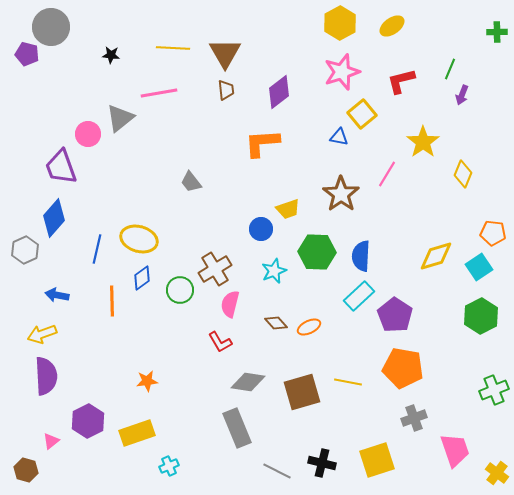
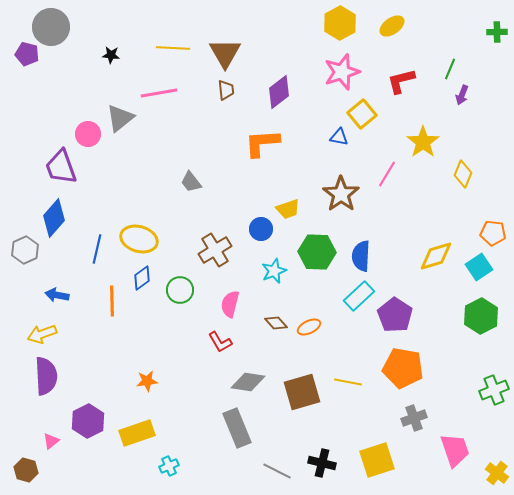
brown cross at (215, 269): moved 19 px up
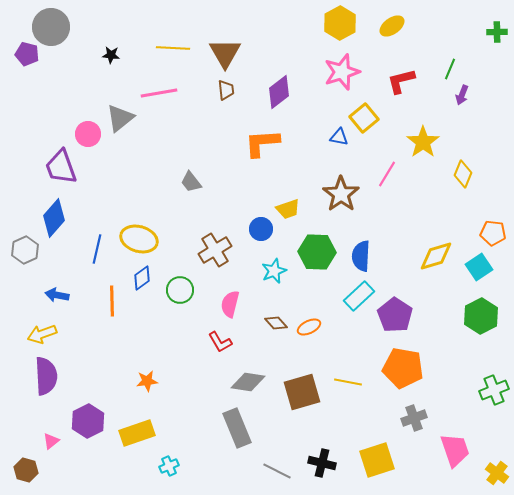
yellow square at (362, 114): moved 2 px right, 4 px down
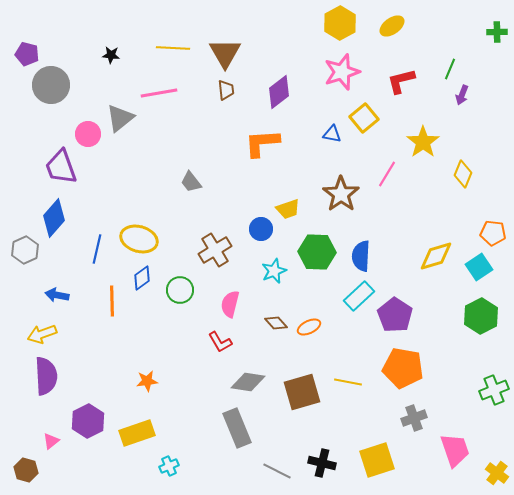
gray circle at (51, 27): moved 58 px down
blue triangle at (339, 137): moved 7 px left, 3 px up
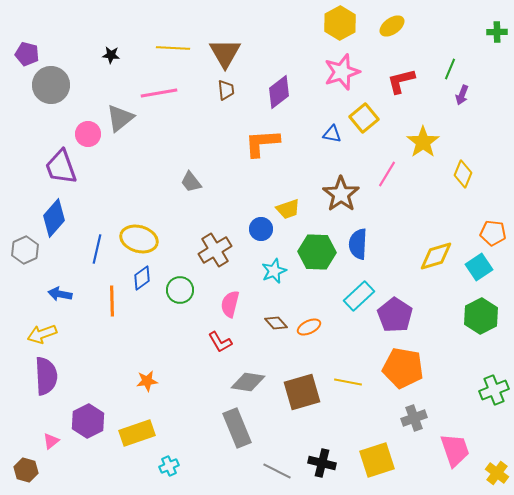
blue semicircle at (361, 256): moved 3 px left, 12 px up
blue arrow at (57, 295): moved 3 px right, 1 px up
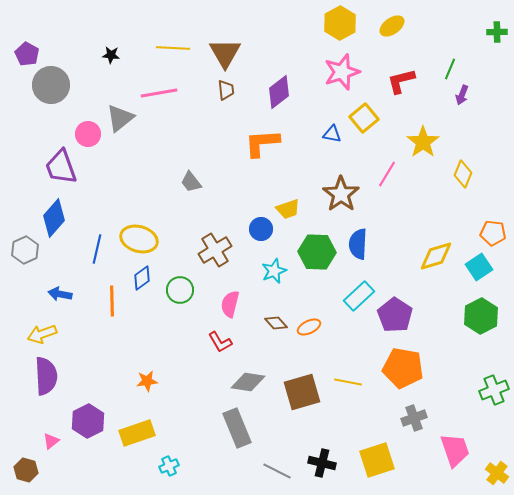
purple pentagon at (27, 54): rotated 15 degrees clockwise
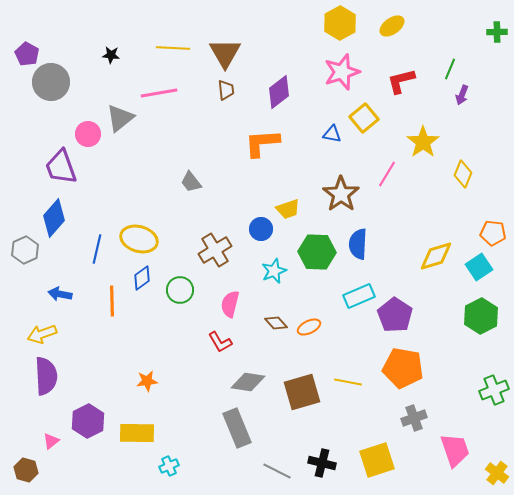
gray circle at (51, 85): moved 3 px up
cyan rectangle at (359, 296): rotated 20 degrees clockwise
yellow rectangle at (137, 433): rotated 20 degrees clockwise
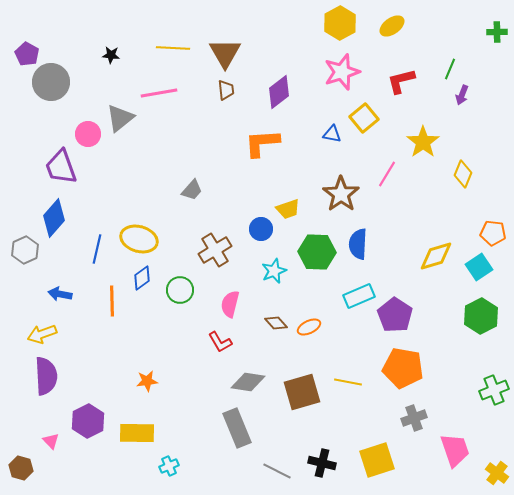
gray trapezoid at (191, 182): moved 1 px right, 8 px down; rotated 100 degrees counterclockwise
pink triangle at (51, 441): rotated 36 degrees counterclockwise
brown hexagon at (26, 470): moved 5 px left, 2 px up
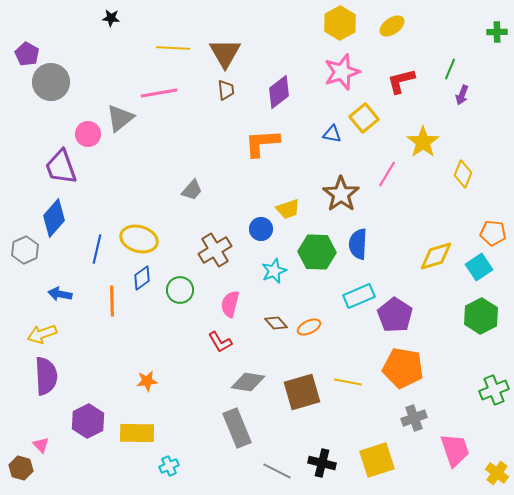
black star at (111, 55): moved 37 px up
pink triangle at (51, 441): moved 10 px left, 4 px down
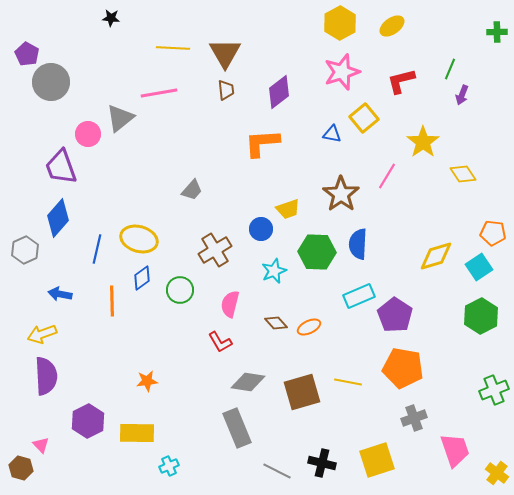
pink line at (387, 174): moved 2 px down
yellow diamond at (463, 174): rotated 56 degrees counterclockwise
blue diamond at (54, 218): moved 4 px right
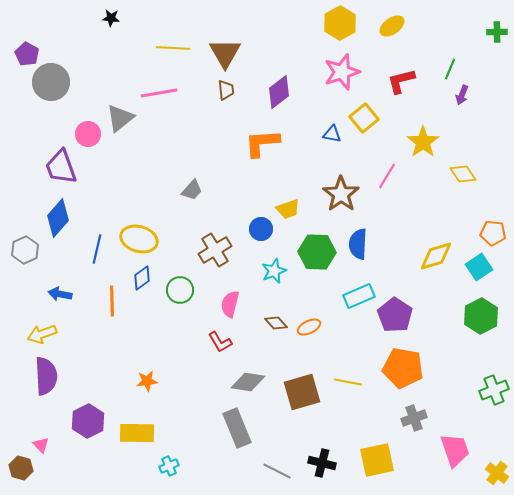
yellow square at (377, 460): rotated 6 degrees clockwise
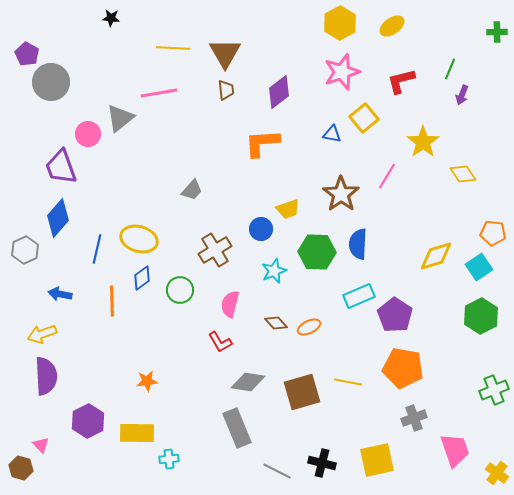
cyan cross at (169, 466): moved 7 px up; rotated 18 degrees clockwise
